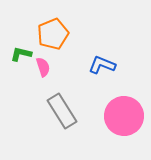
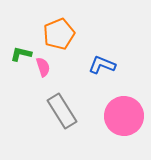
orange pentagon: moved 6 px right
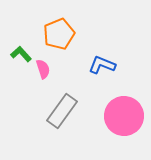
green L-shape: rotated 35 degrees clockwise
pink semicircle: moved 2 px down
gray rectangle: rotated 68 degrees clockwise
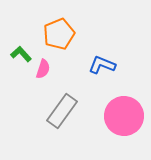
pink semicircle: rotated 36 degrees clockwise
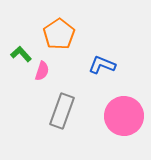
orange pentagon: rotated 12 degrees counterclockwise
pink semicircle: moved 1 px left, 2 px down
gray rectangle: rotated 16 degrees counterclockwise
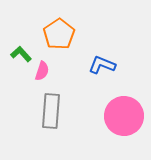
gray rectangle: moved 11 px left; rotated 16 degrees counterclockwise
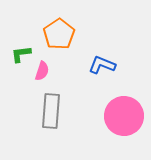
green L-shape: rotated 55 degrees counterclockwise
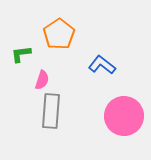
blue L-shape: rotated 16 degrees clockwise
pink semicircle: moved 9 px down
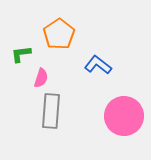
blue L-shape: moved 4 px left
pink semicircle: moved 1 px left, 2 px up
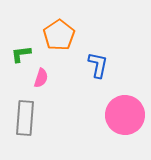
orange pentagon: moved 1 px down
blue L-shape: rotated 64 degrees clockwise
gray rectangle: moved 26 px left, 7 px down
pink circle: moved 1 px right, 1 px up
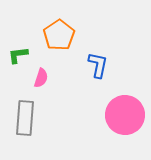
green L-shape: moved 3 px left, 1 px down
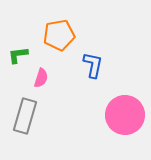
orange pentagon: rotated 24 degrees clockwise
blue L-shape: moved 5 px left
gray rectangle: moved 2 px up; rotated 12 degrees clockwise
